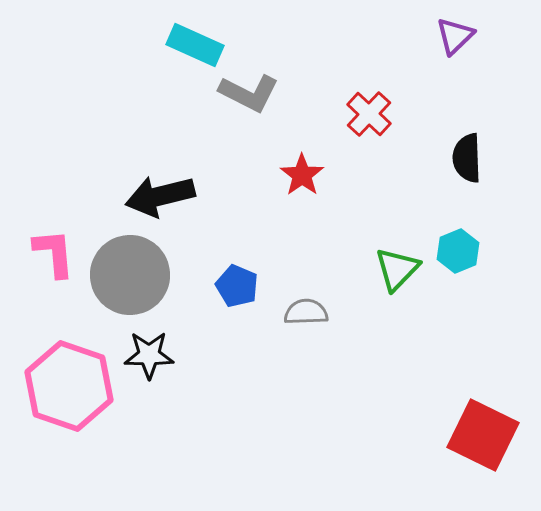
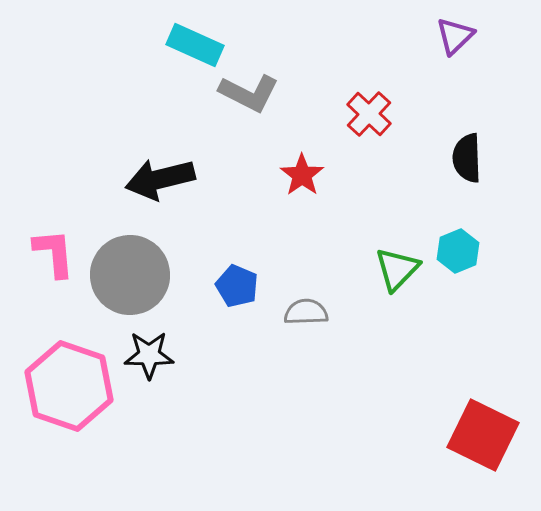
black arrow: moved 17 px up
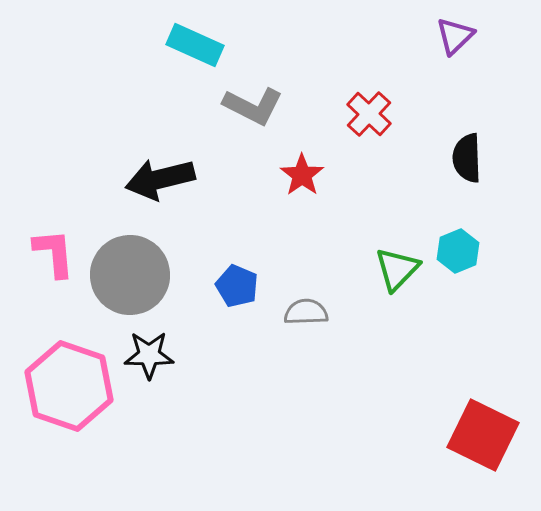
gray L-shape: moved 4 px right, 13 px down
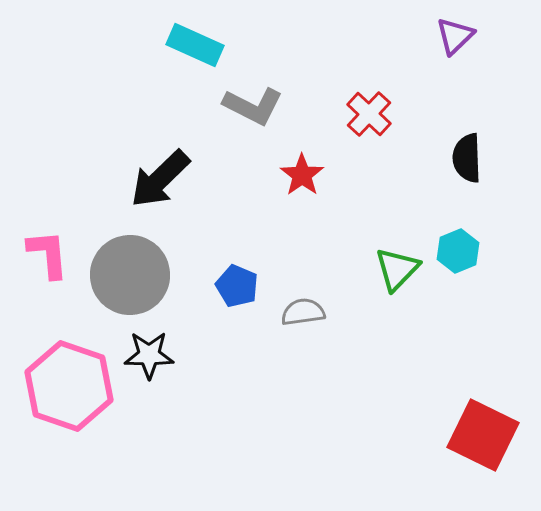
black arrow: rotated 30 degrees counterclockwise
pink L-shape: moved 6 px left, 1 px down
gray semicircle: moved 3 px left; rotated 6 degrees counterclockwise
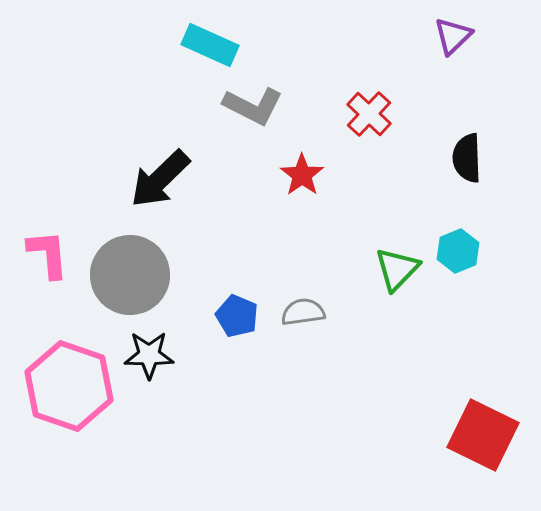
purple triangle: moved 2 px left
cyan rectangle: moved 15 px right
blue pentagon: moved 30 px down
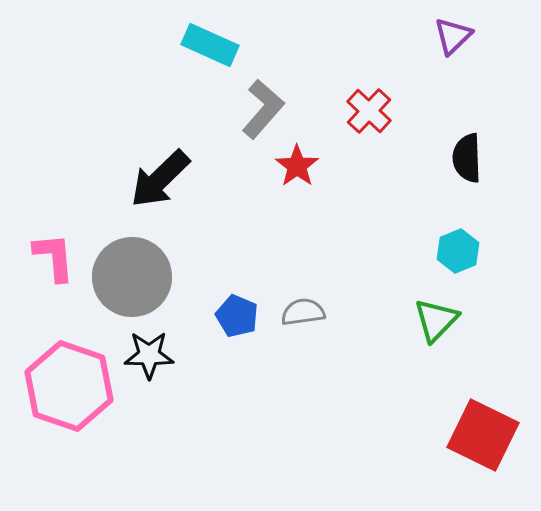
gray L-shape: moved 10 px right, 3 px down; rotated 76 degrees counterclockwise
red cross: moved 3 px up
red star: moved 5 px left, 9 px up
pink L-shape: moved 6 px right, 3 px down
green triangle: moved 39 px right, 51 px down
gray circle: moved 2 px right, 2 px down
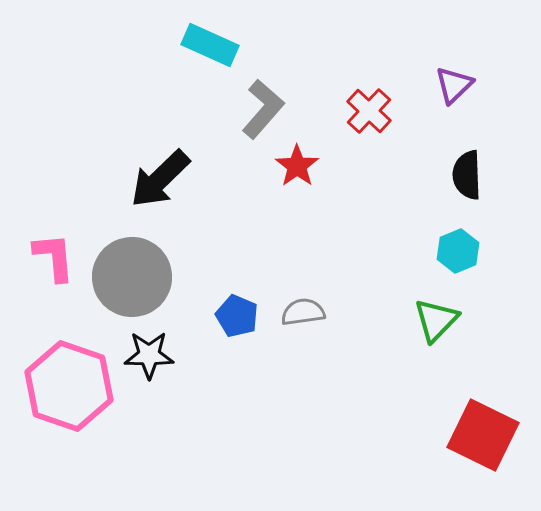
purple triangle: moved 1 px right, 49 px down
black semicircle: moved 17 px down
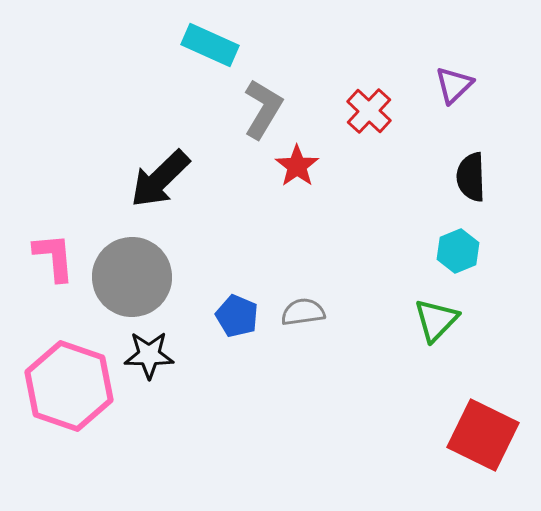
gray L-shape: rotated 10 degrees counterclockwise
black semicircle: moved 4 px right, 2 px down
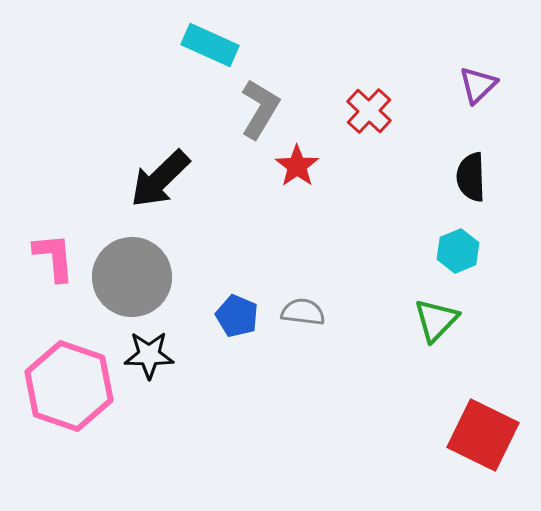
purple triangle: moved 24 px right
gray L-shape: moved 3 px left
gray semicircle: rotated 15 degrees clockwise
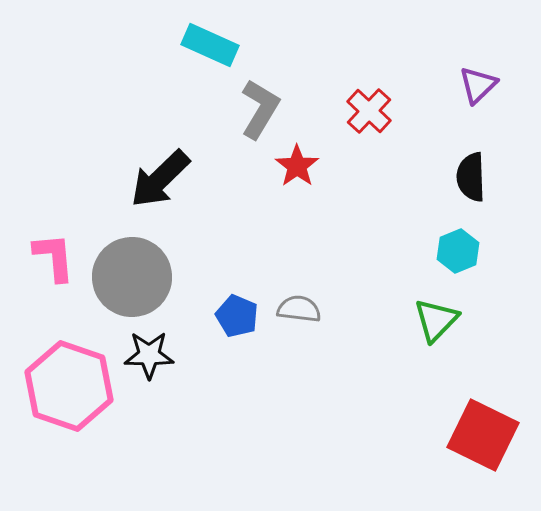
gray semicircle: moved 4 px left, 3 px up
